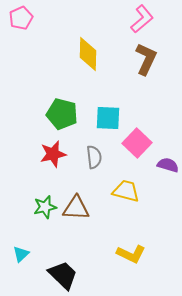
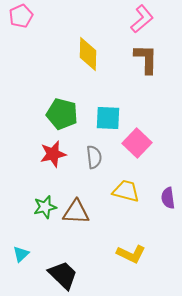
pink pentagon: moved 2 px up
brown L-shape: rotated 24 degrees counterclockwise
purple semicircle: moved 33 px down; rotated 115 degrees counterclockwise
brown triangle: moved 4 px down
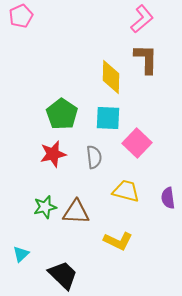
yellow diamond: moved 23 px right, 23 px down
green pentagon: rotated 20 degrees clockwise
yellow L-shape: moved 13 px left, 13 px up
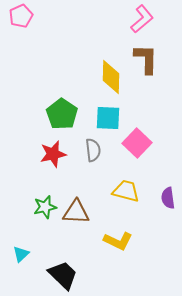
gray semicircle: moved 1 px left, 7 px up
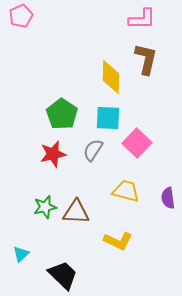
pink L-shape: rotated 40 degrees clockwise
brown L-shape: rotated 12 degrees clockwise
gray semicircle: rotated 140 degrees counterclockwise
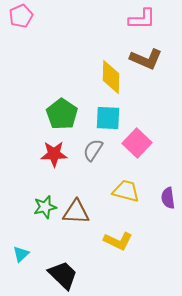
brown L-shape: rotated 100 degrees clockwise
red star: moved 1 px right; rotated 12 degrees clockwise
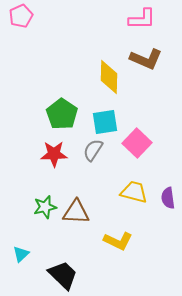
yellow diamond: moved 2 px left
cyan square: moved 3 px left, 4 px down; rotated 12 degrees counterclockwise
yellow trapezoid: moved 8 px right, 1 px down
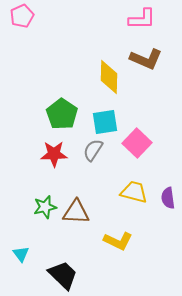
pink pentagon: moved 1 px right
cyan triangle: rotated 24 degrees counterclockwise
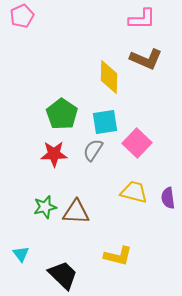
yellow L-shape: moved 15 px down; rotated 12 degrees counterclockwise
